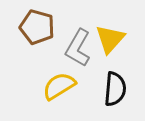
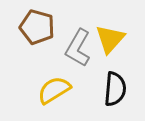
yellow semicircle: moved 5 px left, 4 px down
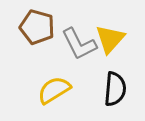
gray L-shape: moved 1 px right, 4 px up; rotated 57 degrees counterclockwise
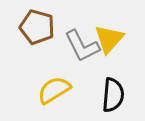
yellow triangle: moved 1 px left
gray L-shape: moved 3 px right, 2 px down
black semicircle: moved 2 px left, 6 px down
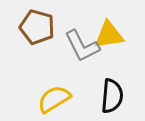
yellow triangle: moved 4 px up; rotated 40 degrees clockwise
yellow semicircle: moved 9 px down
black semicircle: moved 1 px left, 1 px down
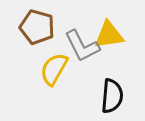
yellow semicircle: moved 30 px up; rotated 28 degrees counterclockwise
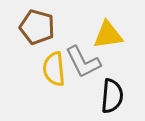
yellow triangle: moved 1 px left
gray L-shape: moved 1 px right, 16 px down
yellow semicircle: rotated 36 degrees counterclockwise
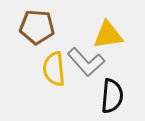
brown pentagon: rotated 12 degrees counterclockwise
gray L-shape: moved 3 px right; rotated 15 degrees counterclockwise
